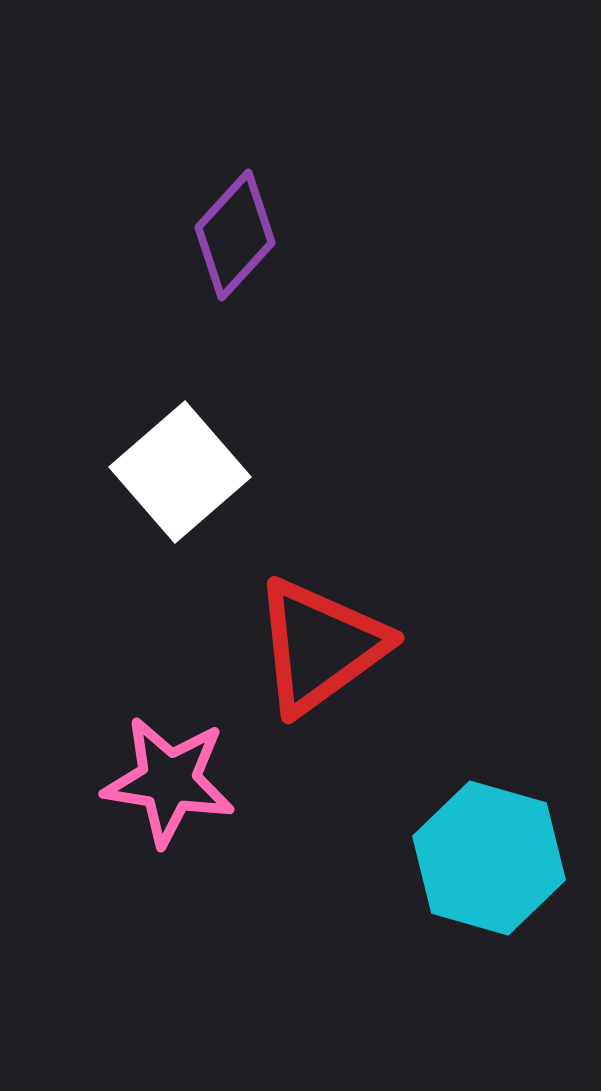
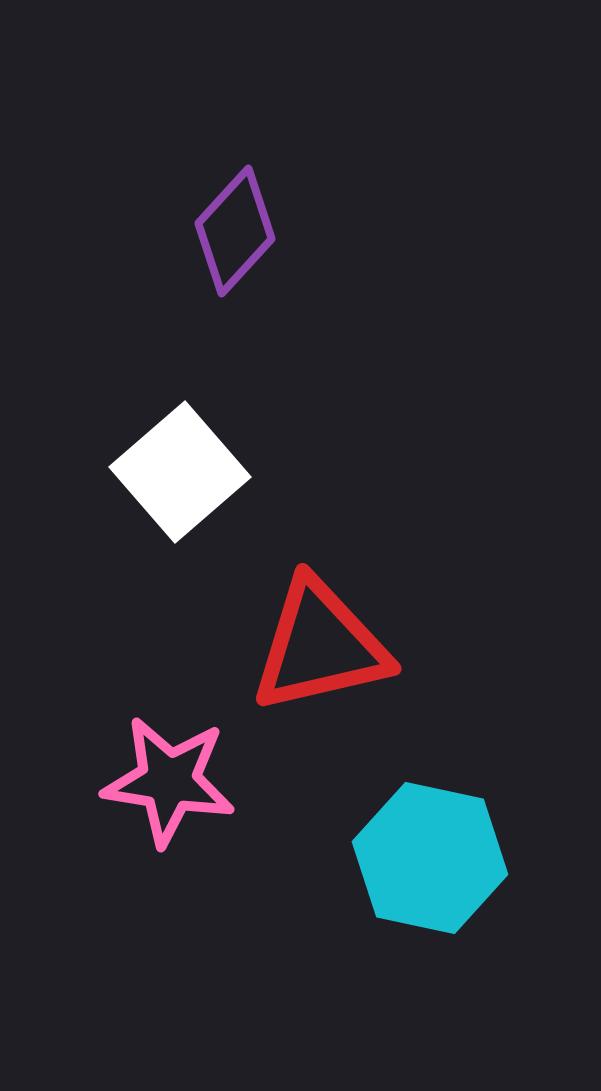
purple diamond: moved 4 px up
red triangle: rotated 23 degrees clockwise
cyan hexagon: moved 59 px left; rotated 4 degrees counterclockwise
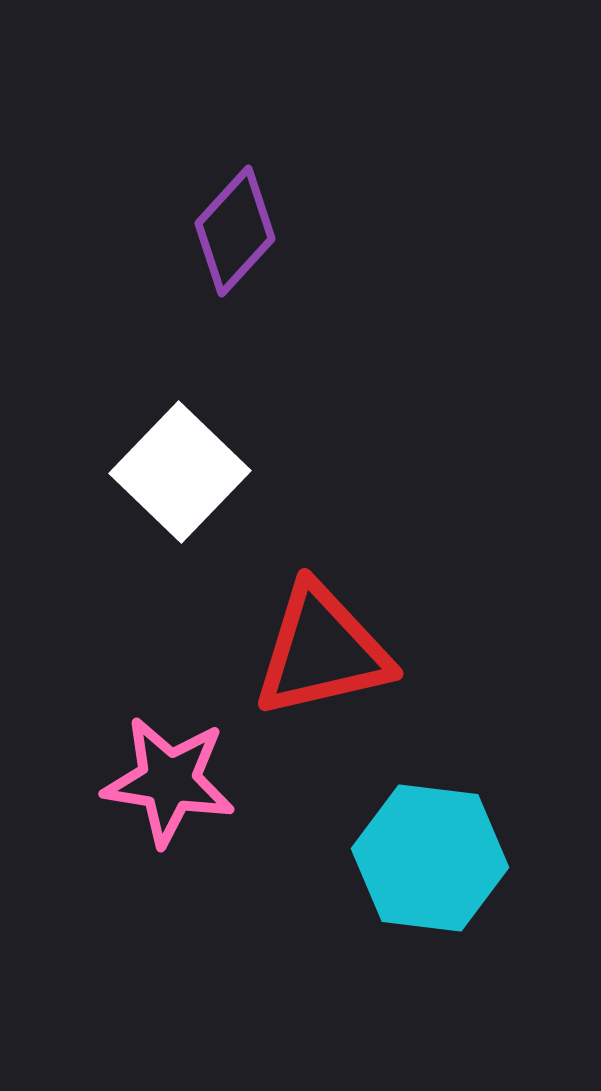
white square: rotated 5 degrees counterclockwise
red triangle: moved 2 px right, 5 px down
cyan hexagon: rotated 5 degrees counterclockwise
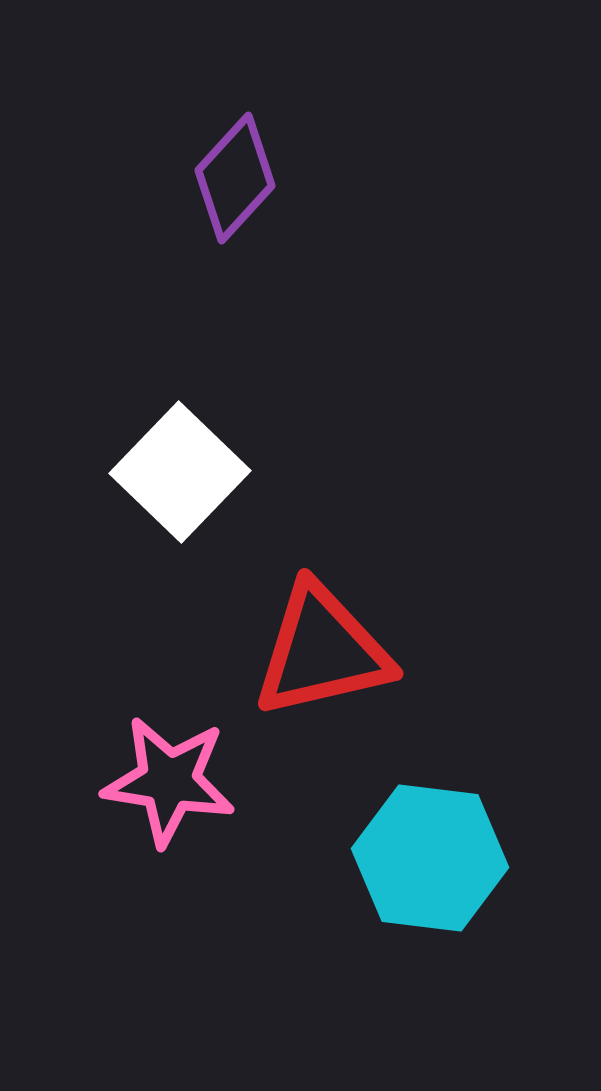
purple diamond: moved 53 px up
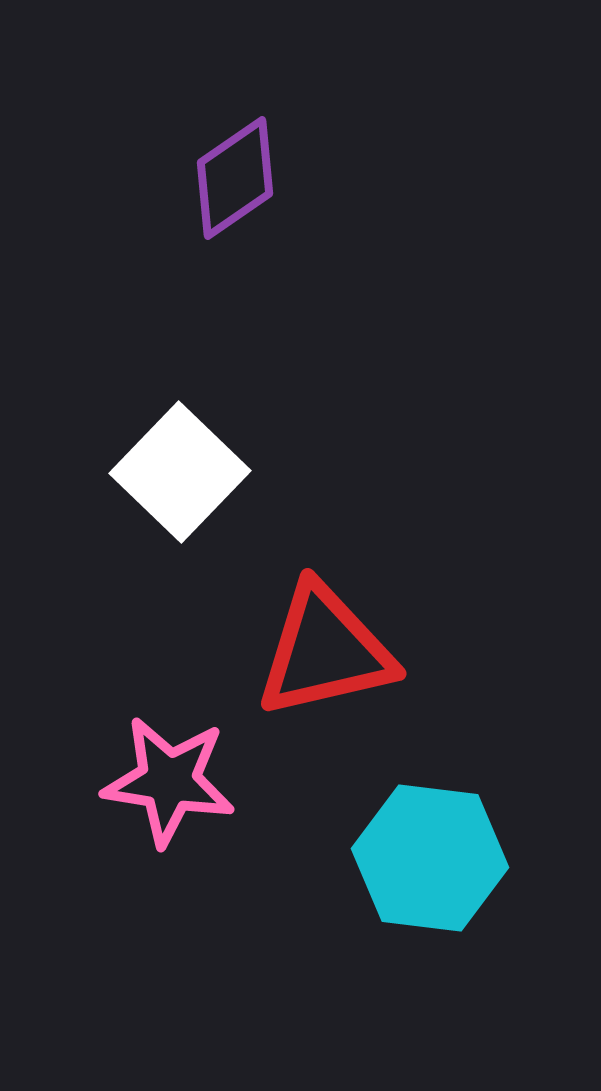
purple diamond: rotated 13 degrees clockwise
red triangle: moved 3 px right
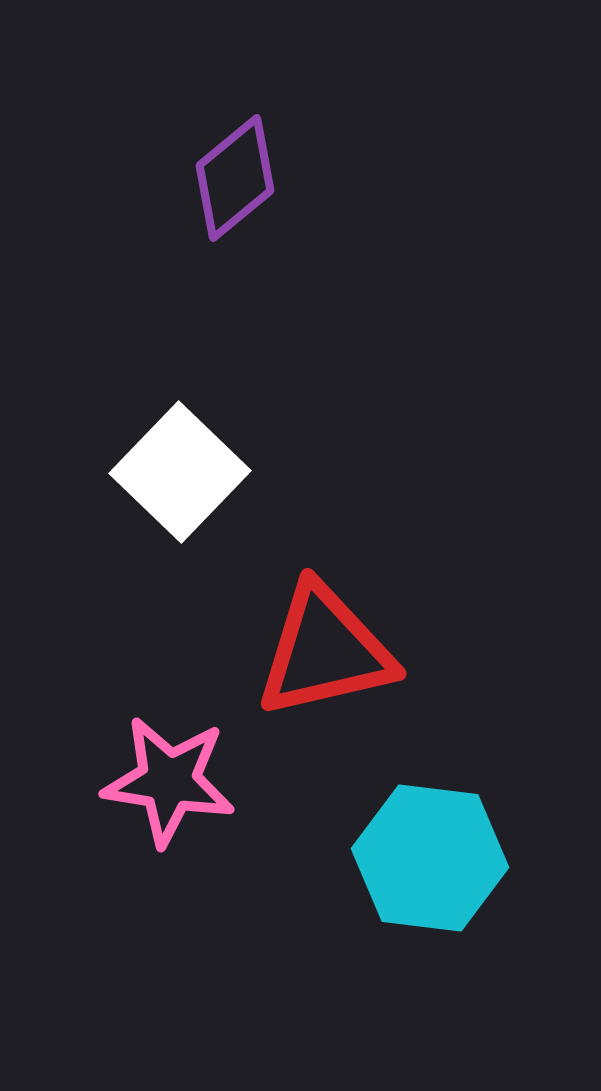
purple diamond: rotated 5 degrees counterclockwise
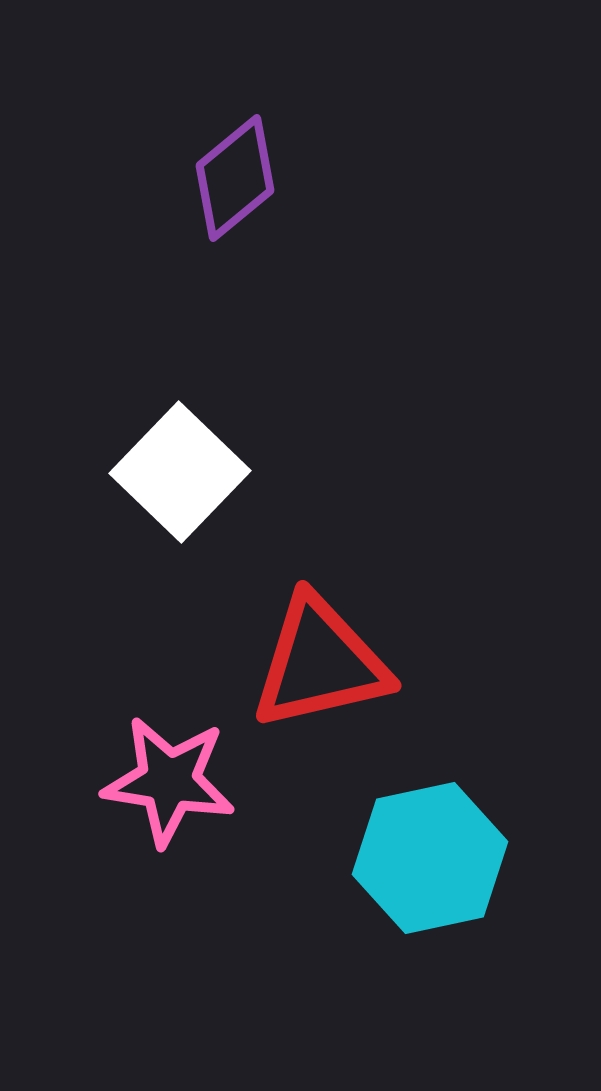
red triangle: moved 5 px left, 12 px down
cyan hexagon: rotated 19 degrees counterclockwise
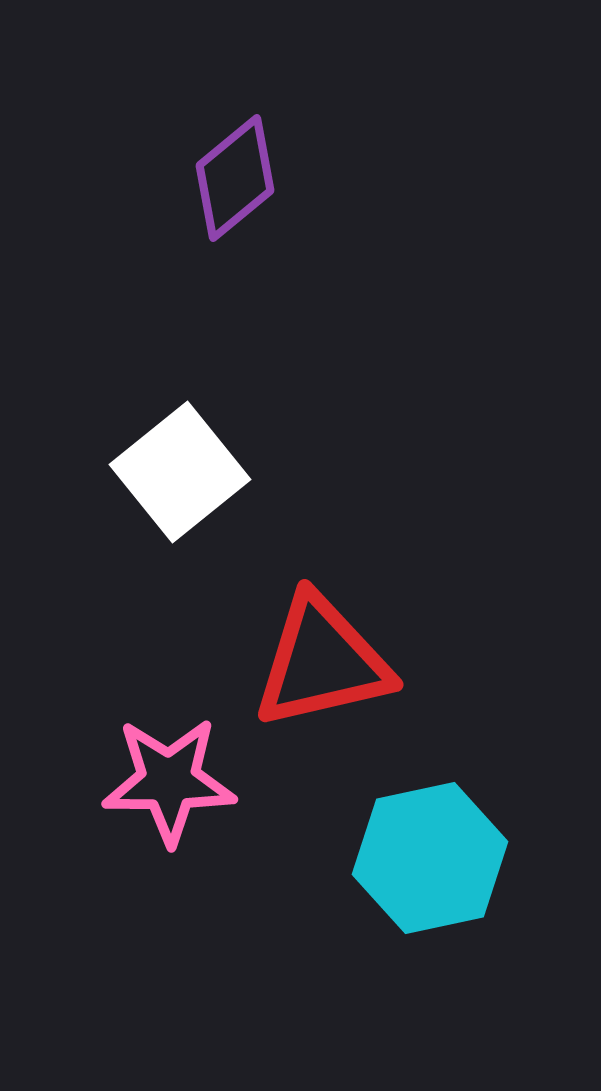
white square: rotated 7 degrees clockwise
red triangle: moved 2 px right, 1 px up
pink star: rotated 9 degrees counterclockwise
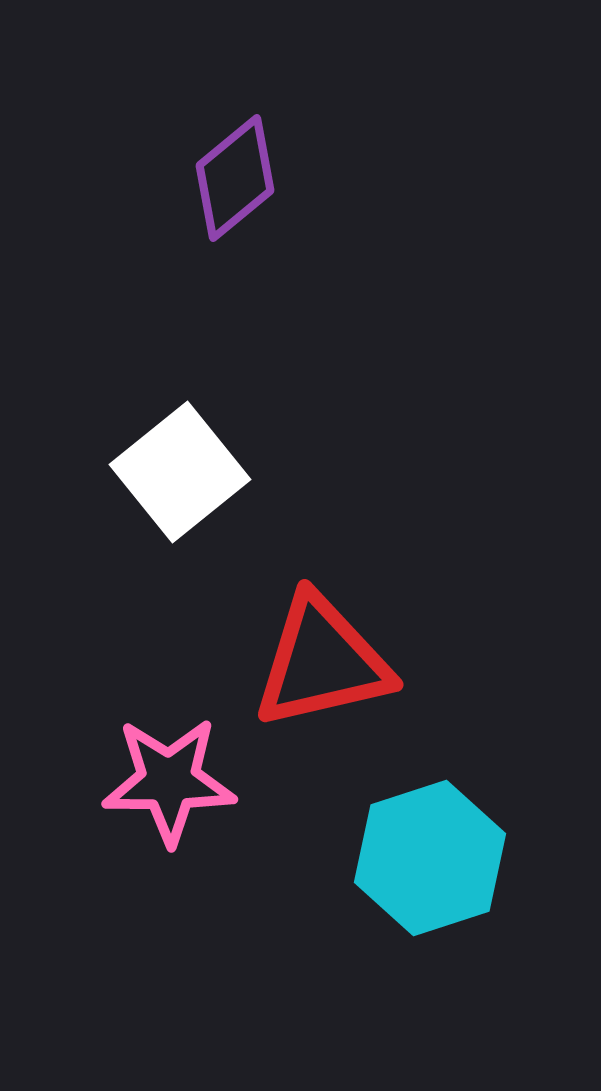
cyan hexagon: rotated 6 degrees counterclockwise
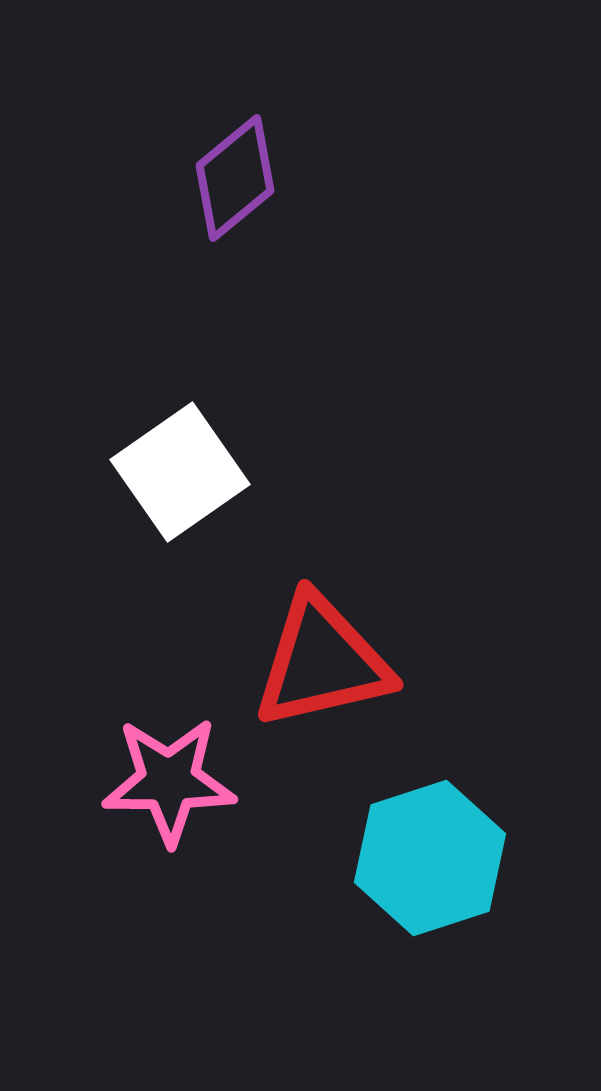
white square: rotated 4 degrees clockwise
